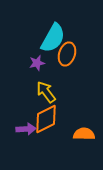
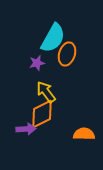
orange diamond: moved 4 px left, 5 px up
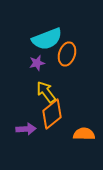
cyan semicircle: moved 6 px left, 1 px down; rotated 40 degrees clockwise
orange diamond: moved 10 px right; rotated 12 degrees counterclockwise
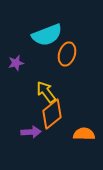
cyan semicircle: moved 4 px up
purple star: moved 21 px left
purple arrow: moved 5 px right, 3 px down
